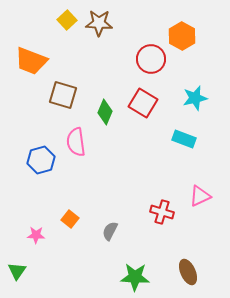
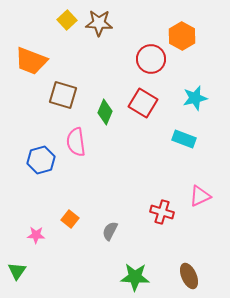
brown ellipse: moved 1 px right, 4 px down
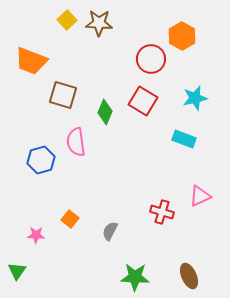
red square: moved 2 px up
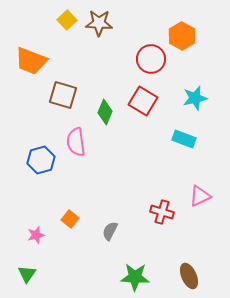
pink star: rotated 18 degrees counterclockwise
green triangle: moved 10 px right, 3 px down
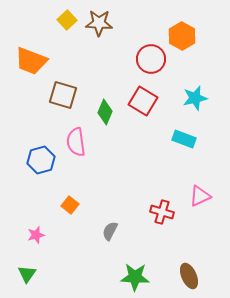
orange square: moved 14 px up
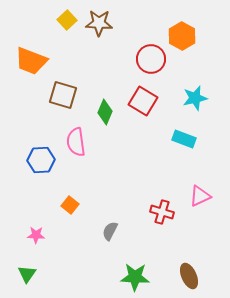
blue hexagon: rotated 12 degrees clockwise
pink star: rotated 18 degrees clockwise
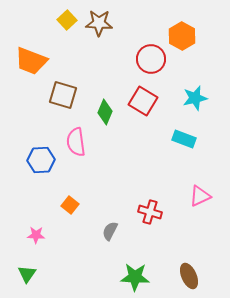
red cross: moved 12 px left
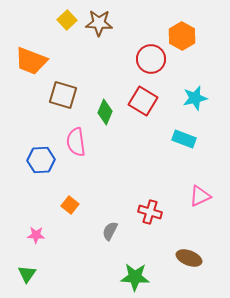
brown ellipse: moved 18 px up; rotated 45 degrees counterclockwise
